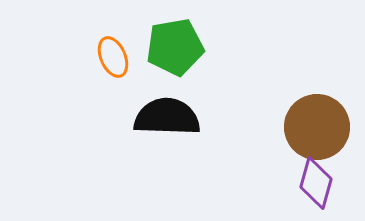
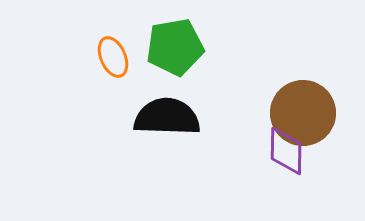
brown circle: moved 14 px left, 14 px up
purple diamond: moved 30 px left, 32 px up; rotated 15 degrees counterclockwise
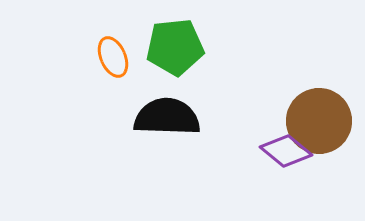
green pentagon: rotated 4 degrees clockwise
brown circle: moved 16 px right, 8 px down
purple diamond: rotated 51 degrees counterclockwise
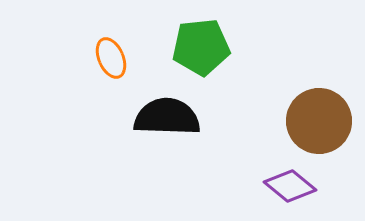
green pentagon: moved 26 px right
orange ellipse: moved 2 px left, 1 px down
purple diamond: moved 4 px right, 35 px down
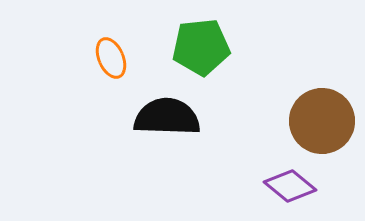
brown circle: moved 3 px right
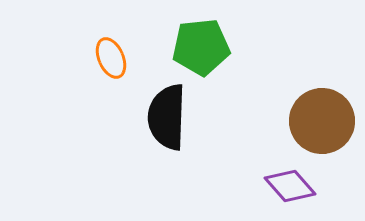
black semicircle: rotated 90 degrees counterclockwise
purple diamond: rotated 9 degrees clockwise
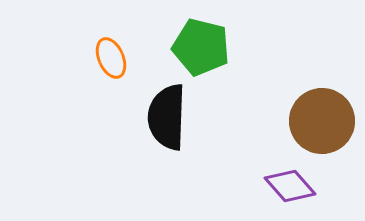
green pentagon: rotated 20 degrees clockwise
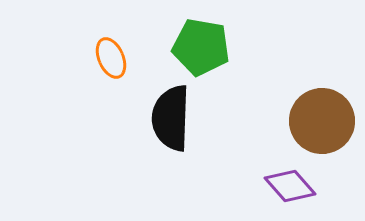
green pentagon: rotated 4 degrees counterclockwise
black semicircle: moved 4 px right, 1 px down
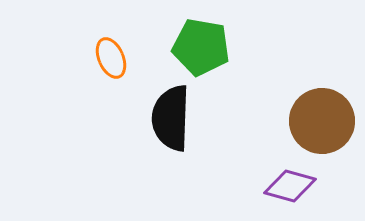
purple diamond: rotated 33 degrees counterclockwise
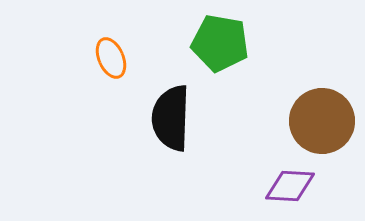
green pentagon: moved 19 px right, 4 px up
purple diamond: rotated 12 degrees counterclockwise
